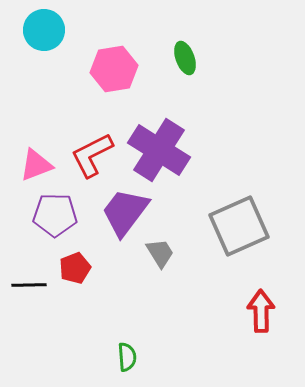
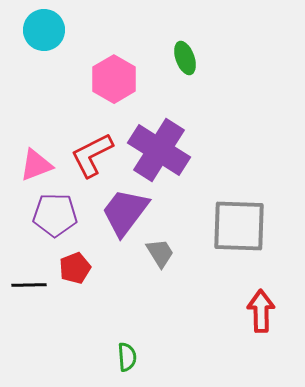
pink hexagon: moved 10 px down; rotated 21 degrees counterclockwise
gray square: rotated 26 degrees clockwise
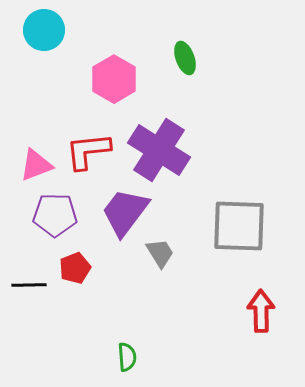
red L-shape: moved 4 px left, 4 px up; rotated 21 degrees clockwise
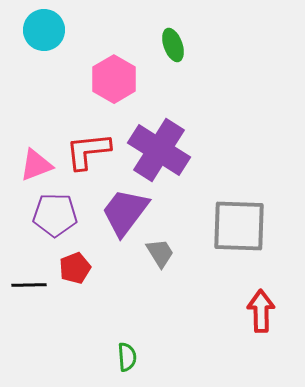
green ellipse: moved 12 px left, 13 px up
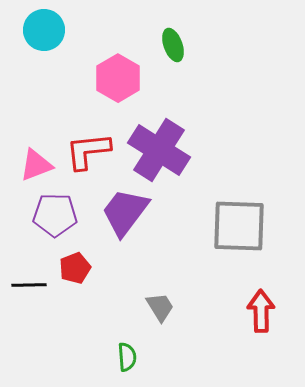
pink hexagon: moved 4 px right, 1 px up
gray trapezoid: moved 54 px down
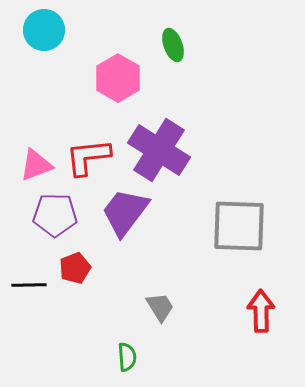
red L-shape: moved 6 px down
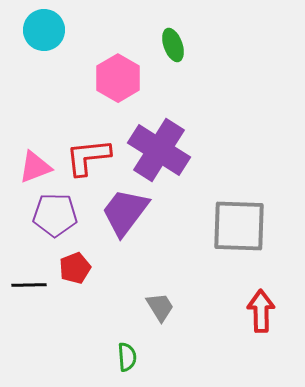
pink triangle: moved 1 px left, 2 px down
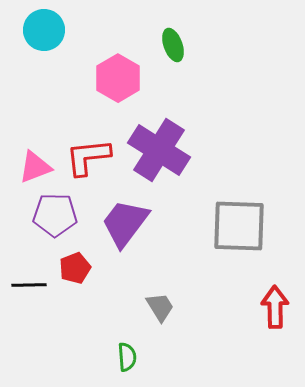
purple trapezoid: moved 11 px down
red arrow: moved 14 px right, 4 px up
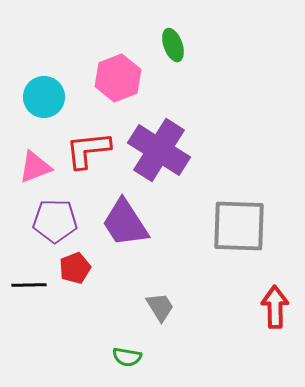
cyan circle: moved 67 px down
pink hexagon: rotated 9 degrees clockwise
red L-shape: moved 7 px up
purple pentagon: moved 6 px down
purple trapezoid: rotated 70 degrees counterclockwise
green semicircle: rotated 104 degrees clockwise
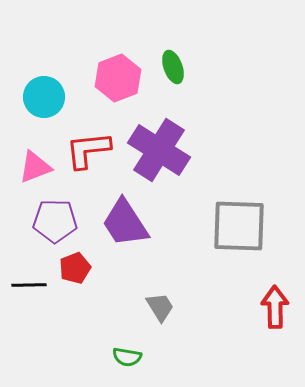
green ellipse: moved 22 px down
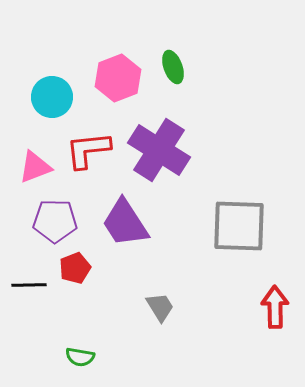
cyan circle: moved 8 px right
green semicircle: moved 47 px left
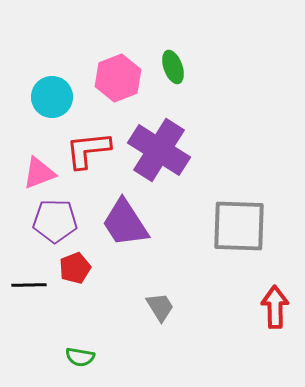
pink triangle: moved 4 px right, 6 px down
